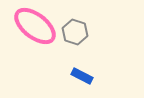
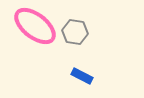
gray hexagon: rotated 10 degrees counterclockwise
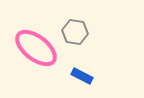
pink ellipse: moved 1 px right, 22 px down
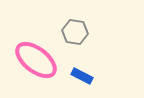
pink ellipse: moved 12 px down
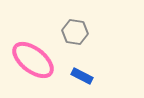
pink ellipse: moved 3 px left
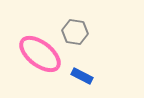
pink ellipse: moved 7 px right, 6 px up
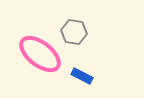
gray hexagon: moved 1 px left
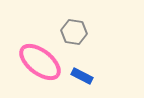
pink ellipse: moved 8 px down
